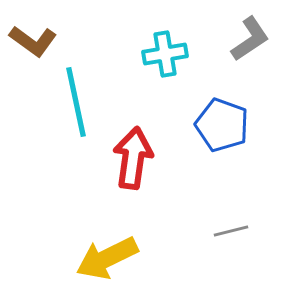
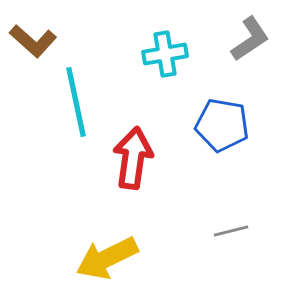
brown L-shape: rotated 6 degrees clockwise
blue pentagon: rotated 10 degrees counterclockwise
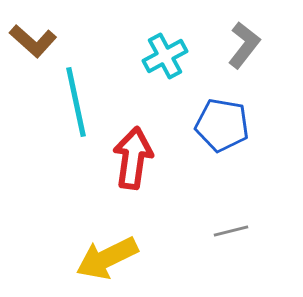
gray L-shape: moved 6 px left, 6 px down; rotated 18 degrees counterclockwise
cyan cross: moved 2 px down; rotated 18 degrees counterclockwise
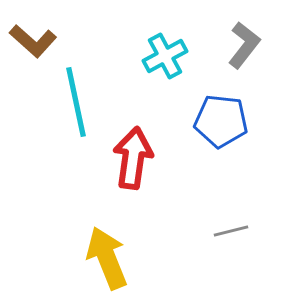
blue pentagon: moved 1 px left, 4 px up; rotated 4 degrees counterclockwise
yellow arrow: rotated 94 degrees clockwise
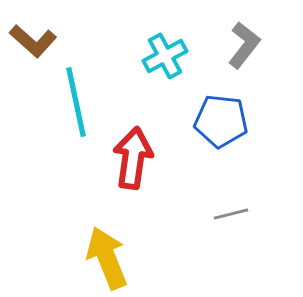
gray line: moved 17 px up
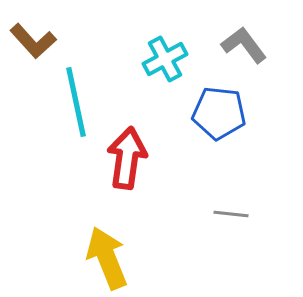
brown L-shape: rotated 6 degrees clockwise
gray L-shape: rotated 75 degrees counterclockwise
cyan cross: moved 3 px down
blue pentagon: moved 2 px left, 8 px up
red arrow: moved 6 px left
gray line: rotated 20 degrees clockwise
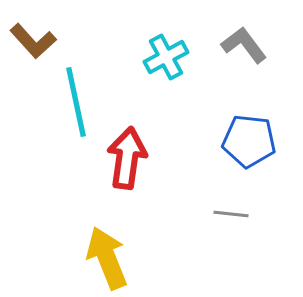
cyan cross: moved 1 px right, 2 px up
blue pentagon: moved 30 px right, 28 px down
